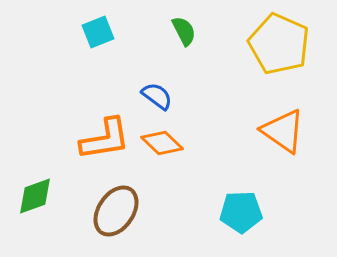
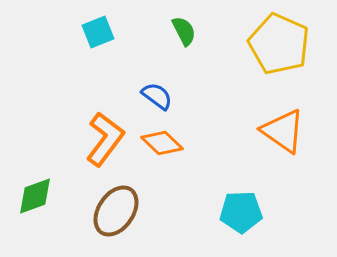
orange L-shape: rotated 44 degrees counterclockwise
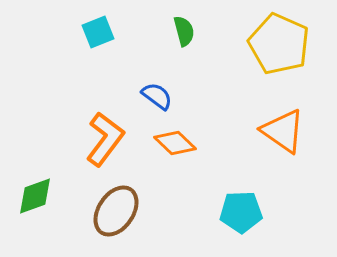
green semicircle: rotated 12 degrees clockwise
orange diamond: moved 13 px right
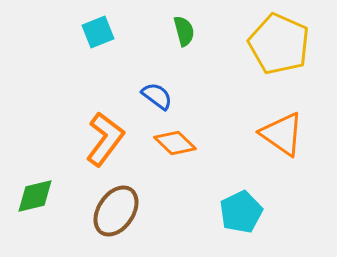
orange triangle: moved 1 px left, 3 px down
green diamond: rotated 6 degrees clockwise
cyan pentagon: rotated 24 degrees counterclockwise
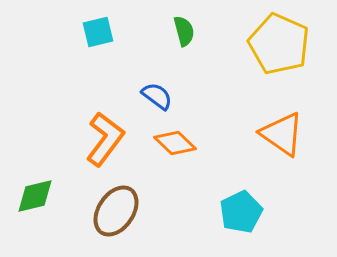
cyan square: rotated 8 degrees clockwise
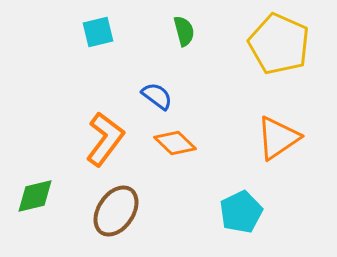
orange triangle: moved 4 px left, 4 px down; rotated 51 degrees clockwise
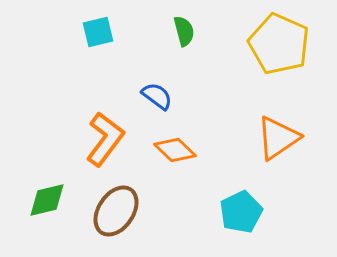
orange diamond: moved 7 px down
green diamond: moved 12 px right, 4 px down
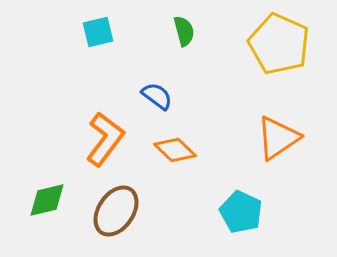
cyan pentagon: rotated 21 degrees counterclockwise
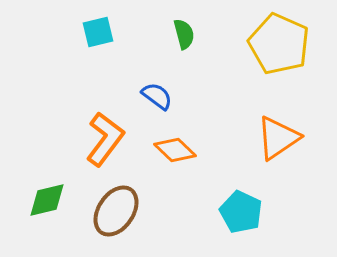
green semicircle: moved 3 px down
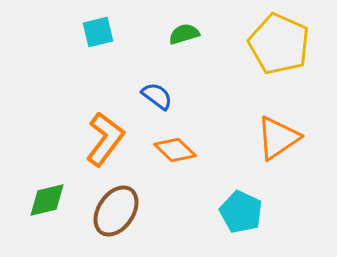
green semicircle: rotated 92 degrees counterclockwise
